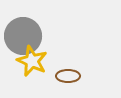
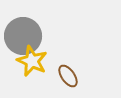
brown ellipse: rotated 55 degrees clockwise
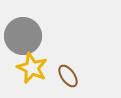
yellow star: moved 7 px down
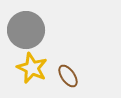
gray circle: moved 3 px right, 6 px up
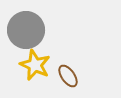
yellow star: moved 3 px right, 3 px up
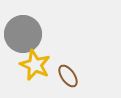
gray circle: moved 3 px left, 4 px down
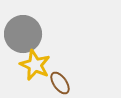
brown ellipse: moved 8 px left, 7 px down
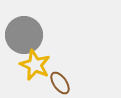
gray circle: moved 1 px right, 1 px down
